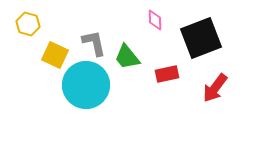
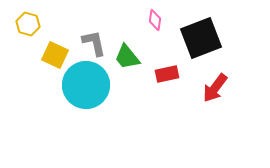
pink diamond: rotated 10 degrees clockwise
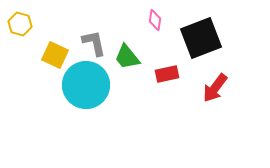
yellow hexagon: moved 8 px left
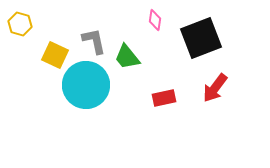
gray L-shape: moved 2 px up
red rectangle: moved 3 px left, 24 px down
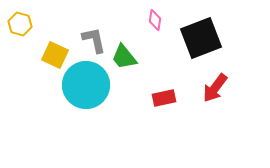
gray L-shape: moved 1 px up
green trapezoid: moved 3 px left
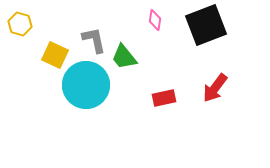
black square: moved 5 px right, 13 px up
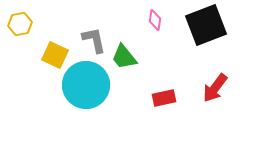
yellow hexagon: rotated 25 degrees counterclockwise
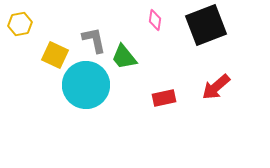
red arrow: moved 1 px right, 1 px up; rotated 12 degrees clockwise
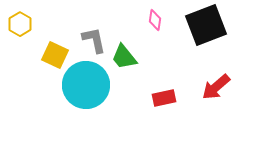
yellow hexagon: rotated 20 degrees counterclockwise
